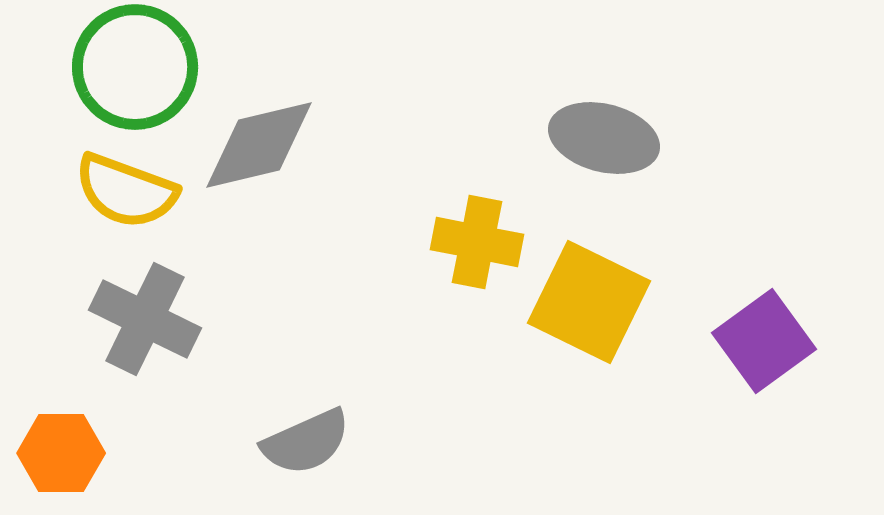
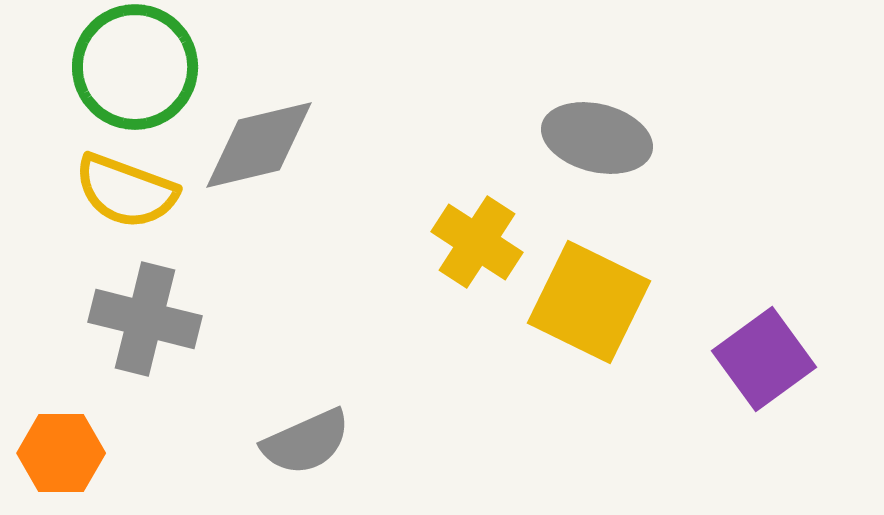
gray ellipse: moved 7 px left
yellow cross: rotated 22 degrees clockwise
gray cross: rotated 12 degrees counterclockwise
purple square: moved 18 px down
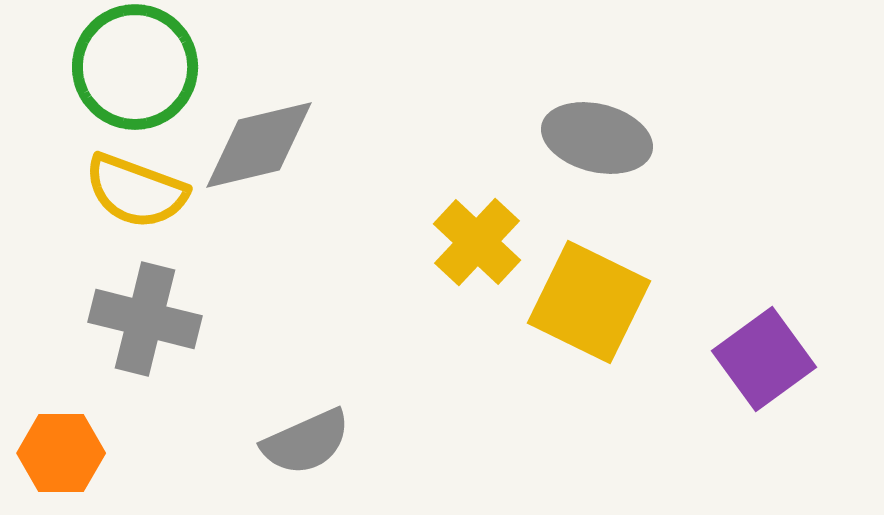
yellow semicircle: moved 10 px right
yellow cross: rotated 10 degrees clockwise
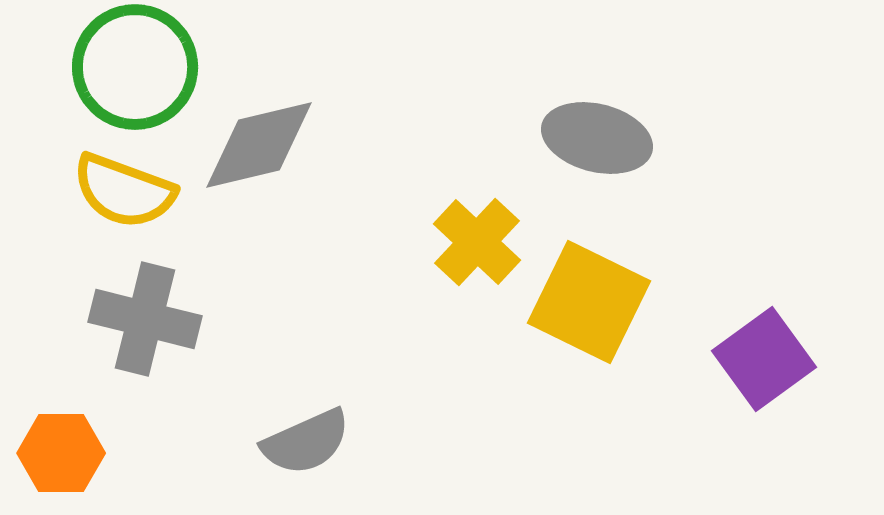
yellow semicircle: moved 12 px left
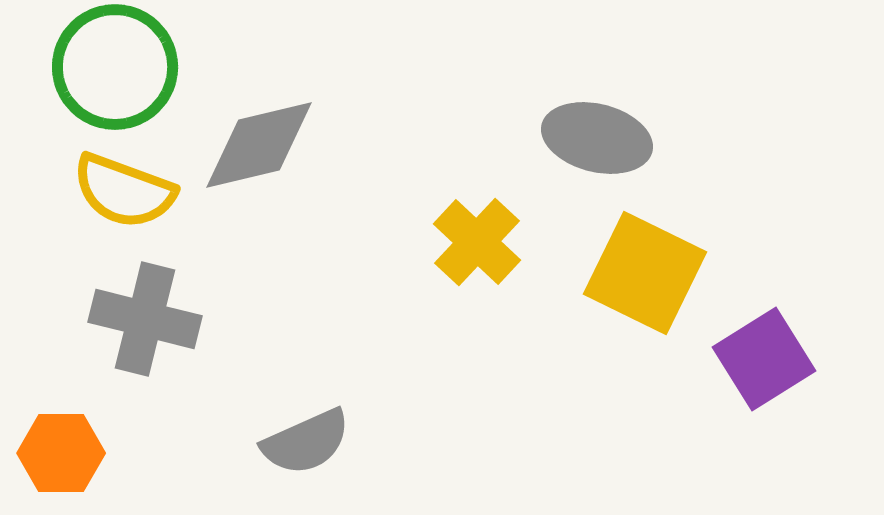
green circle: moved 20 px left
yellow square: moved 56 px right, 29 px up
purple square: rotated 4 degrees clockwise
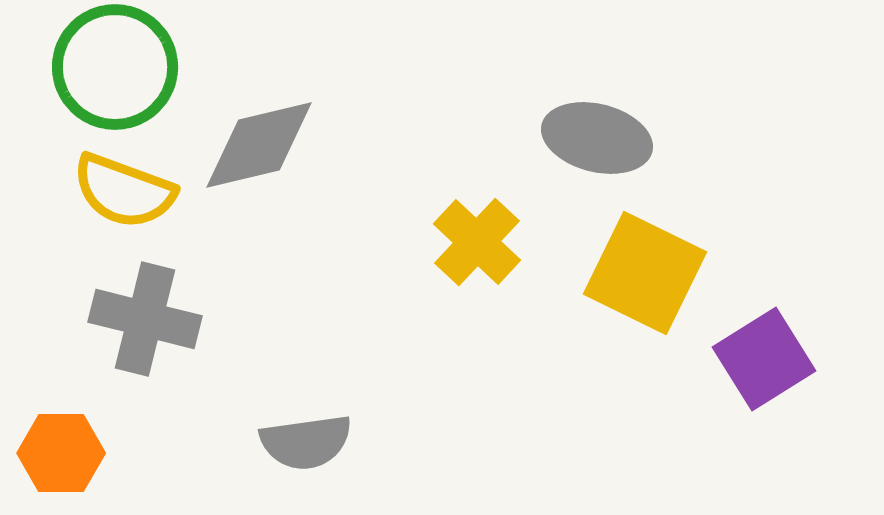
gray semicircle: rotated 16 degrees clockwise
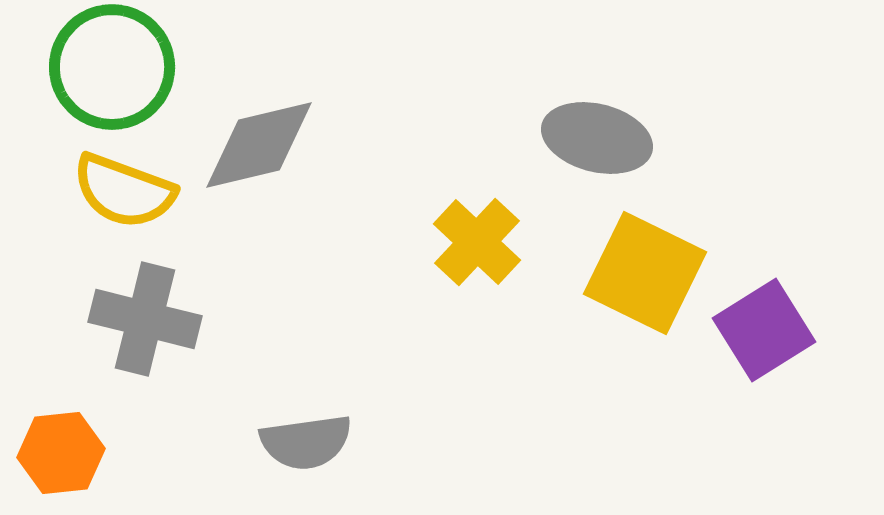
green circle: moved 3 px left
purple square: moved 29 px up
orange hexagon: rotated 6 degrees counterclockwise
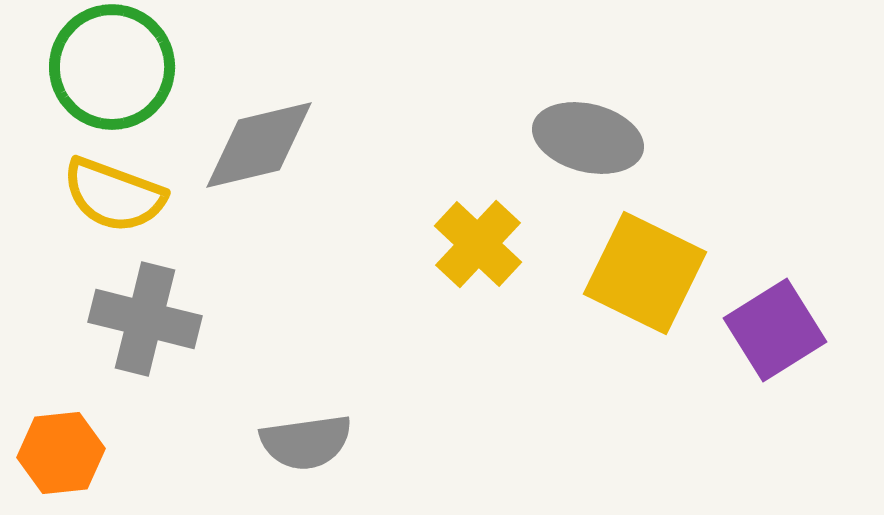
gray ellipse: moved 9 px left
yellow semicircle: moved 10 px left, 4 px down
yellow cross: moved 1 px right, 2 px down
purple square: moved 11 px right
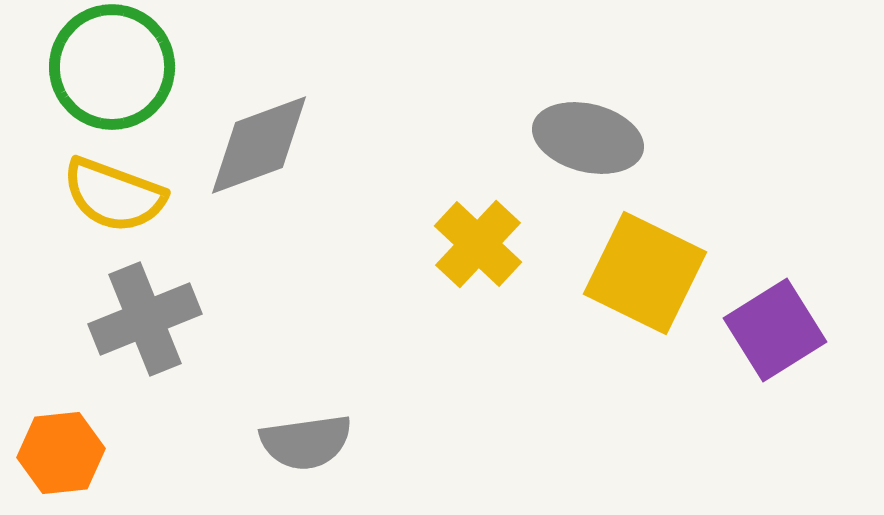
gray diamond: rotated 7 degrees counterclockwise
gray cross: rotated 36 degrees counterclockwise
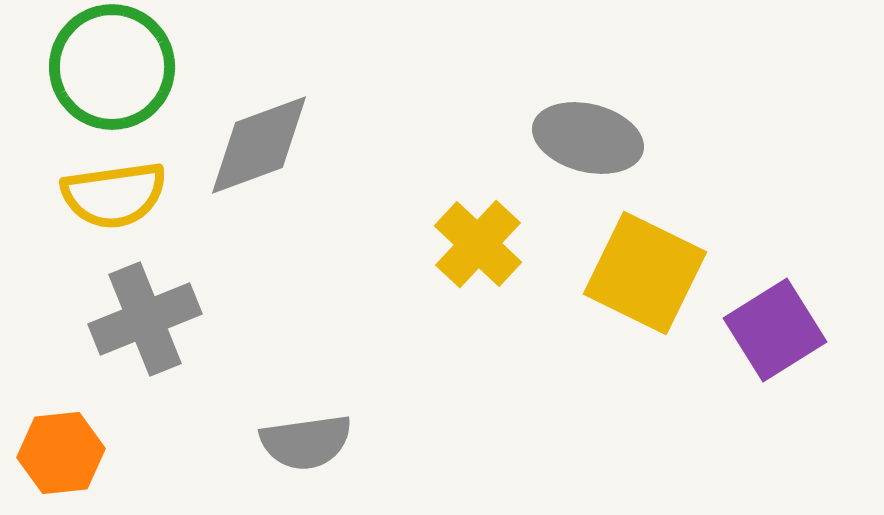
yellow semicircle: rotated 28 degrees counterclockwise
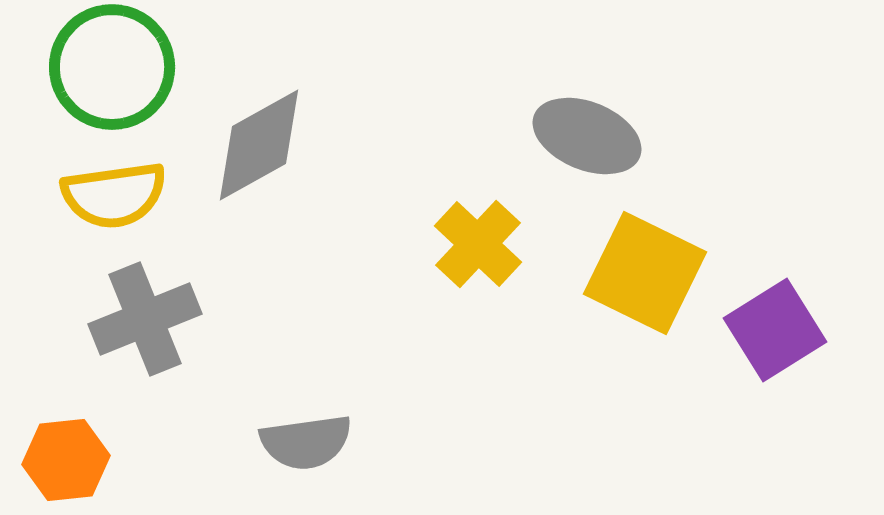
gray ellipse: moved 1 px left, 2 px up; rotated 8 degrees clockwise
gray diamond: rotated 9 degrees counterclockwise
orange hexagon: moved 5 px right, 7 px down
